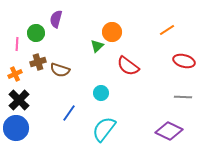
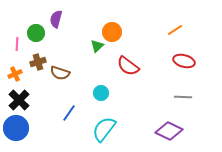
orange line: moved 8 px right
brown semicircle: moved 3 px down
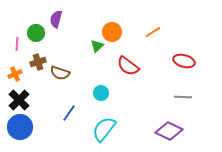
orange line: moved 22 px left, 2 px down
blue circle: moved 4 px right, 1 px up
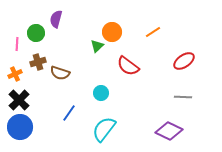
red ellipse: rotated 50 degrees counterclockwise
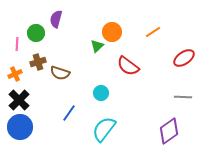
red ellipse: moved 3 px up
purple diamond: rotated 60 degrees counterclockwise
